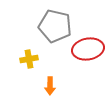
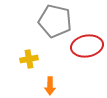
gray pentagon: moved 5 px up
red ellipse: moved 1 px left, 3 px up
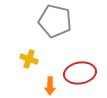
red ellipse: moved 7 px left, 27 px down
yellow cross: rotated 30 degrees clockwise
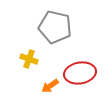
gray pentagon: moved 6 px down
orange arrow: rotated 54 degrees clockwise
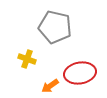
yellow cross: moved 2 px left
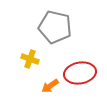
yellow cross: moved 3 px right
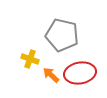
gray pentagon: moved 7 px right, 8 px down
orange arrow: moved 1 px right, 11 px up; rotated 78 degrees clockwise
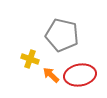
red ellipse: moved 2 px down
